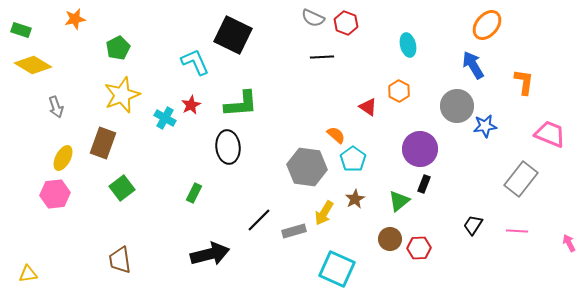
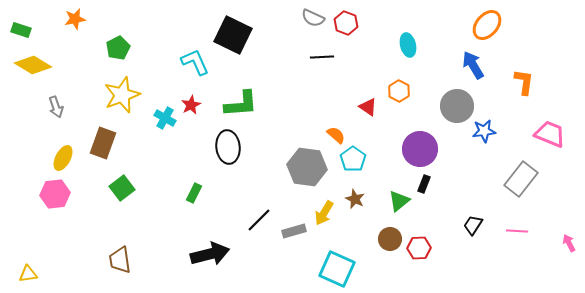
blue star at (485, 126): moved 1 px left, 5 px down
brown star at (355, 199): rotated 18 degrees counterclockwise
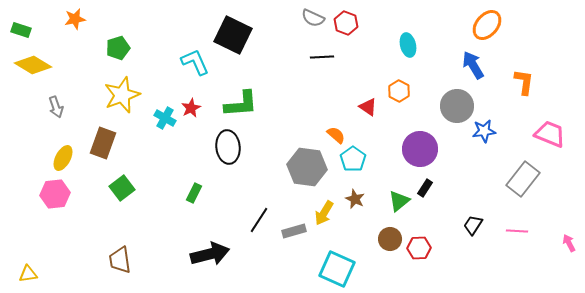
green pentagon at (118, 48): rotated 10 degrees clockwise
red star at (191, 105): moved 3 px down
gray rectangle at (521, 179): moved 2 px right
black rectangle at (424, 184): moved 1 px right, 4 px down; rotated 12 degrees clockwise
black line at (259, 220): rotated 12 degrees counterclockwise
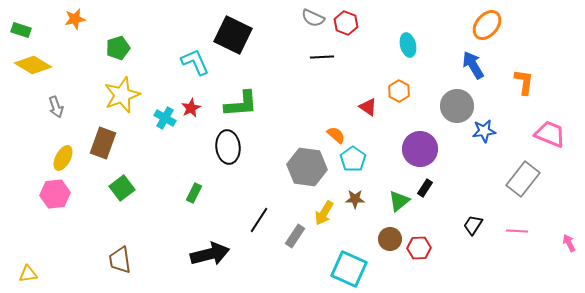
brown star at (355, 199): rotated 24 degrees counterclockwise
gray rectangle at (294, 231): moved 1 px right, 5 px down; rotated 40 degrees counterclockwise
cyan square at (337, 269): moved 12 px right
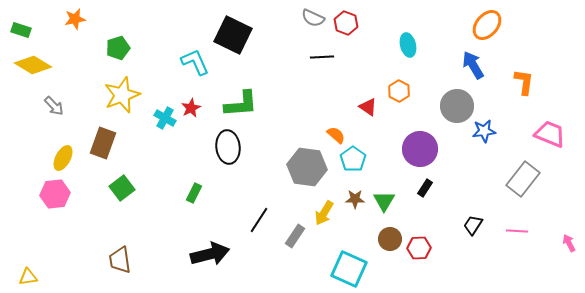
gray arrow at (56, 107): moved 2 px left, 1 px up; rotated 25 degrees counterclockwise
green triangle at (399, 201): moved 15 px left; rotated 20 degrees counterclockwise
yellow triangle at (28, 274): moved 3 px down
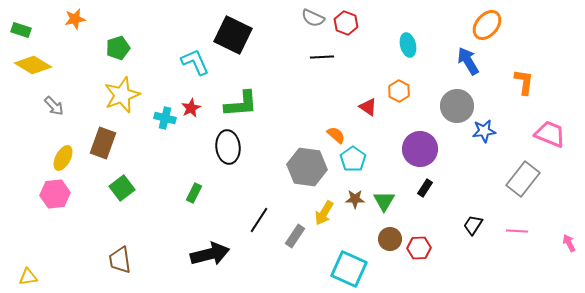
blue arrow at (473, 65): moved 5 px left, 4 px up
cyan cross at (165, 118): rotated 15 degrees counterclockwise
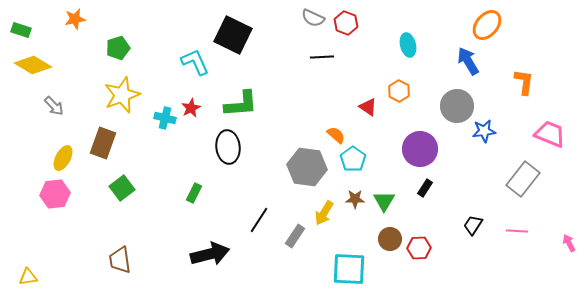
cyan square at (349, 269): rotated 21 degrees counterclockwise
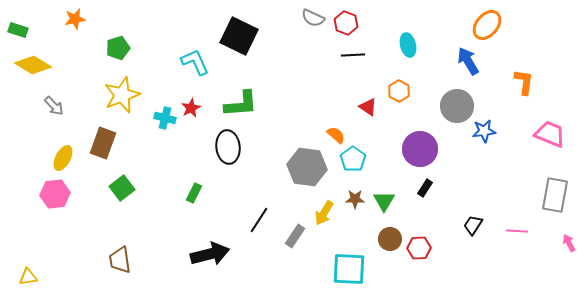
green rectangle at (21, 30): moved 3 px left
black square at (233, 35): moved 6 px right, 1 px down
black line at (322, 57): moved 31 px right, 2 px up
gray rectangle at (523, 179): moved 32 px right, 16 px down; rotated 28 degrees counterclockwise
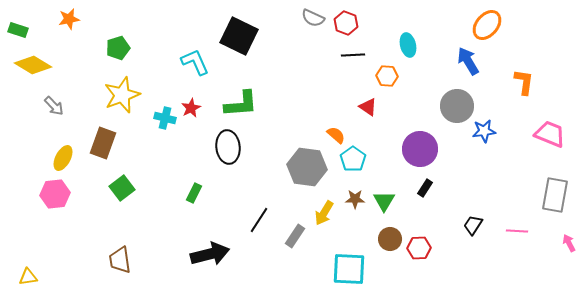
orange star at (75, 19): moved 6 px left
orange hexagon at (399, 91): moved 12 px left, 15 px up; rotated 25 degrees counterclockwise
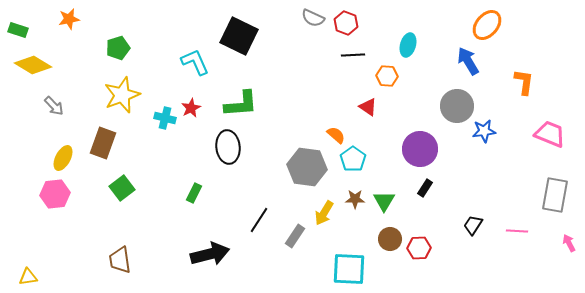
cyan ellipse at (408, 45): rotated 30 degrees clockwise
